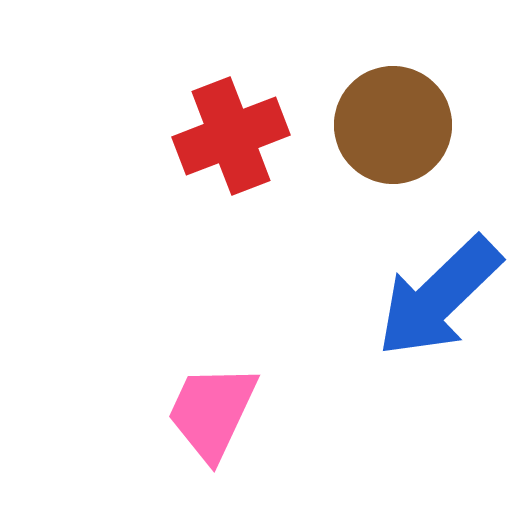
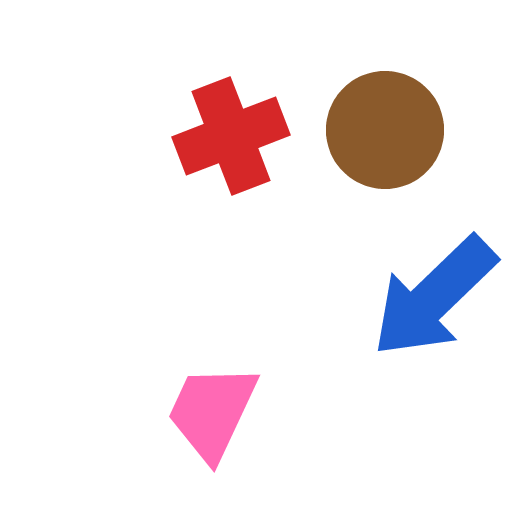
brown circle: moved 8 px left, 5 px down
blue arrow: moved 5 px left
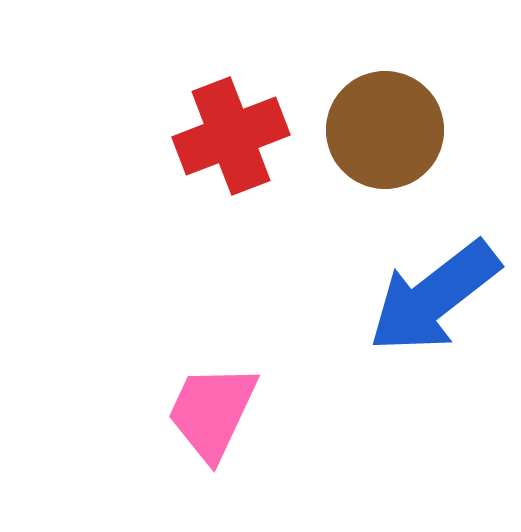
blue arrow: rotated 6 degrees clockwise
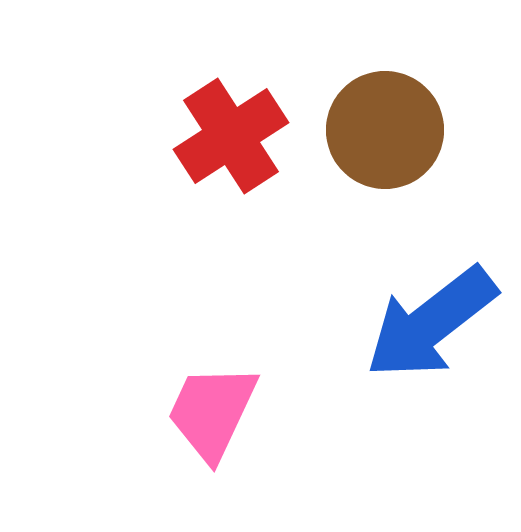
red cross: rotated 12 degrees counterclockwise
blue arrow: moved 3 px left, 26 px down
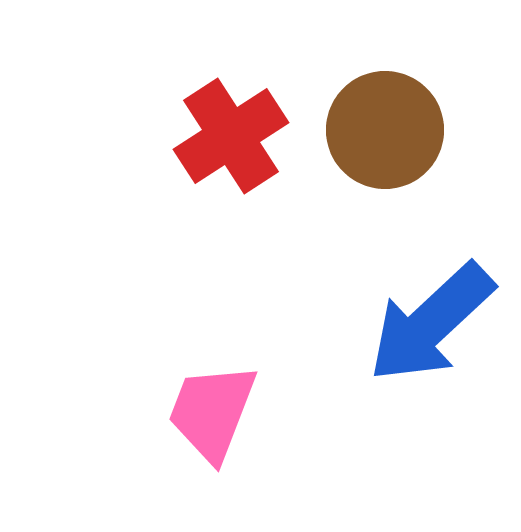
blue arrow: rotated 5 degrees counterclockwise
pink trapezoid: rotated 4 degrees counterclockwise
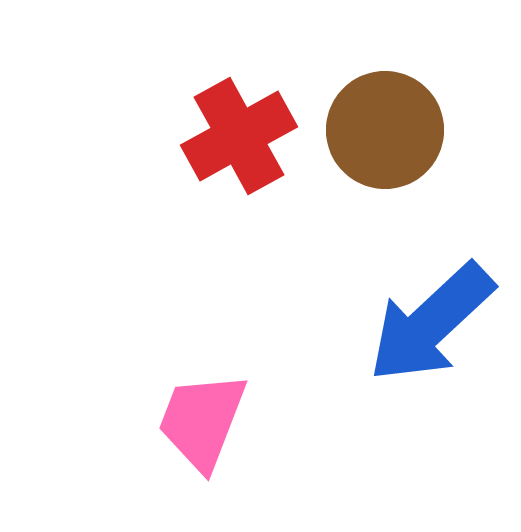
red cross: moved 8 px right; rotated 4 degrees clockwise
pink trapezoid: moved 10 px left, 9 px down
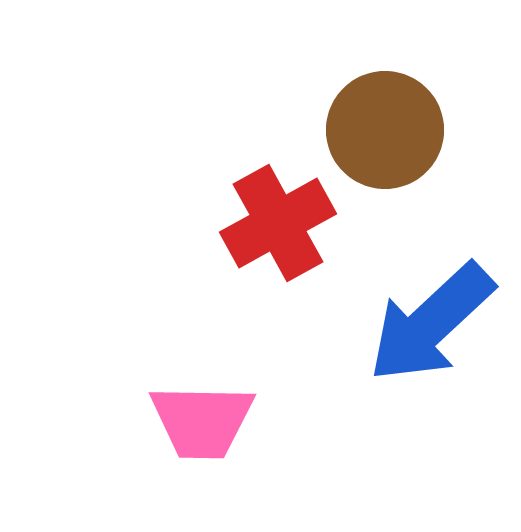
red cross: moved 39 px right, 87 px down
pink trapezoid: rotated 110 degrees counterclockwise
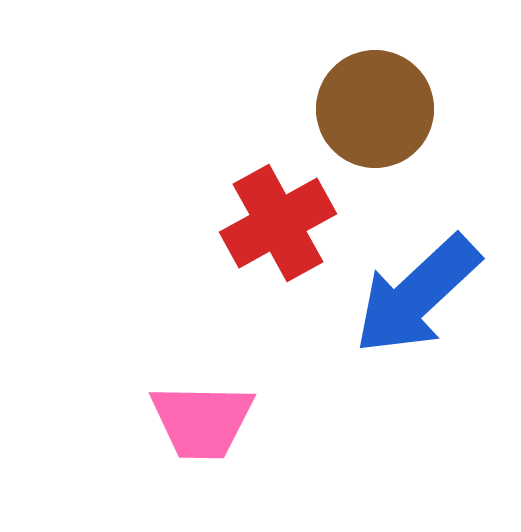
brown circle: moved 10 px left, 21 px up
blue arrow: moved 14 px left, 28 px up
